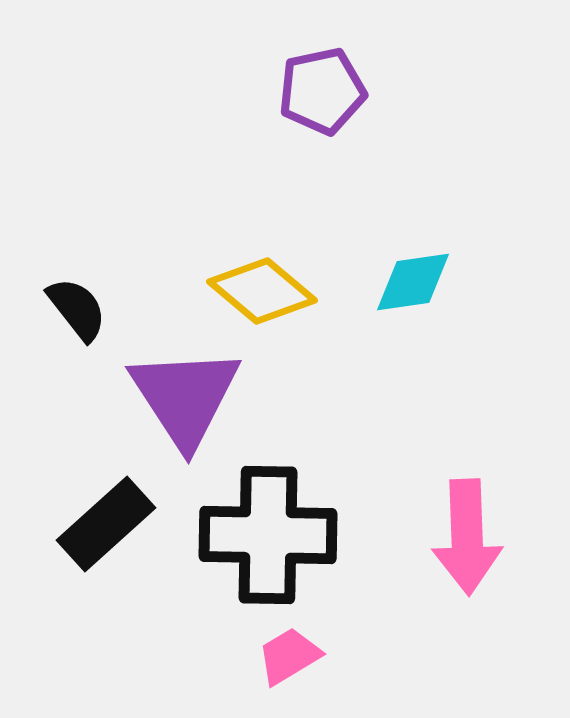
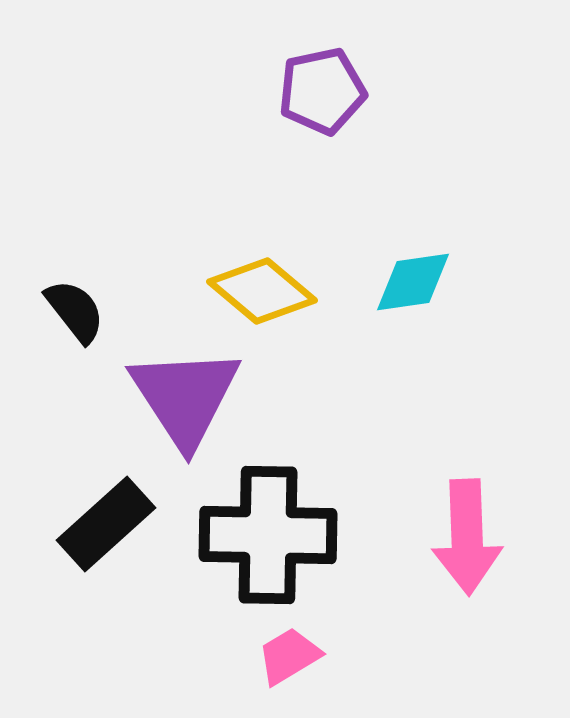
black semicircle: moved 2 px left, 2 px down
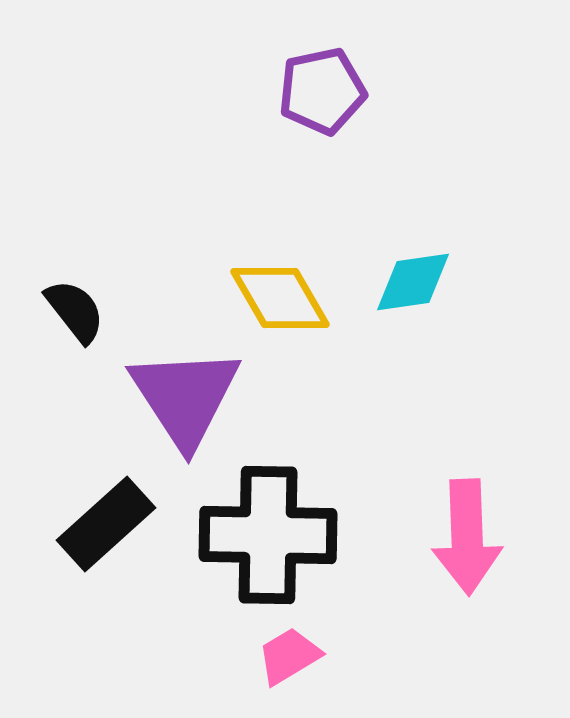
yellow diamond: moved 18 px right, 7 px down; rotated 20 degrees clockwise
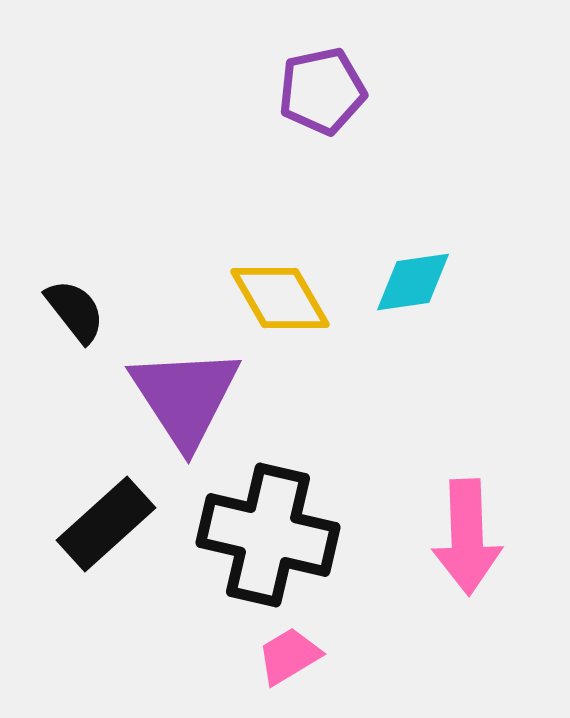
black cross: rotated 12 degrees clockwise
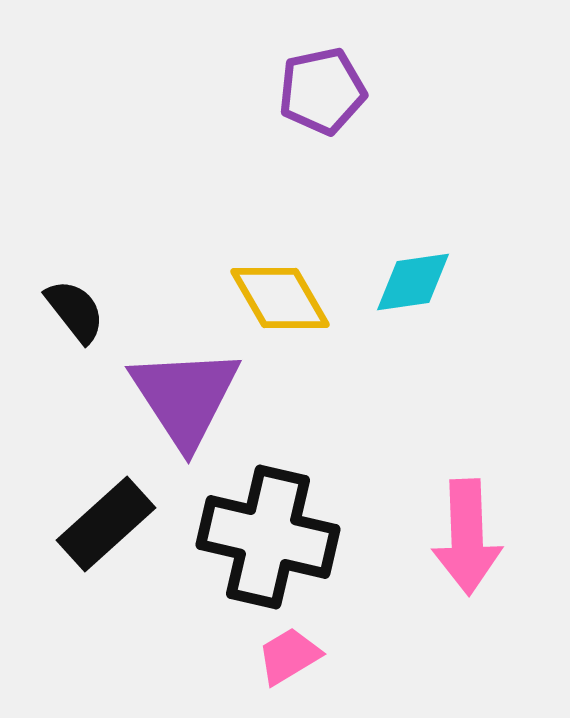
black cross: moved 2 px down
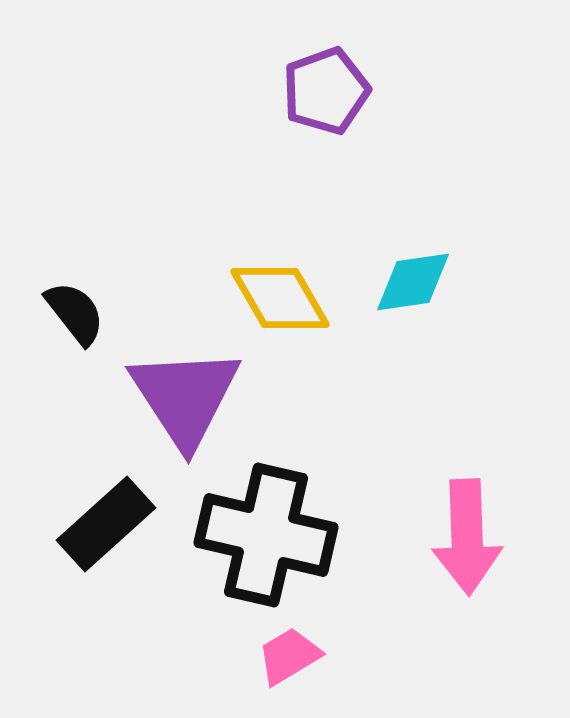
purple pentagon: moved 4 px right; rotated 8 degrees counterclockwise
black semicircle: moved 2 px down
black cross: moved 2 px left, 2 px up
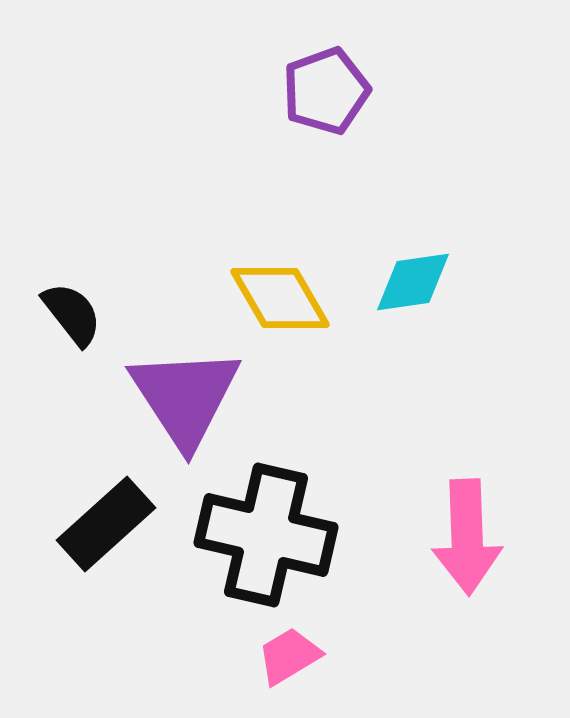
black semicircle: moved 3 px left, 1 px down
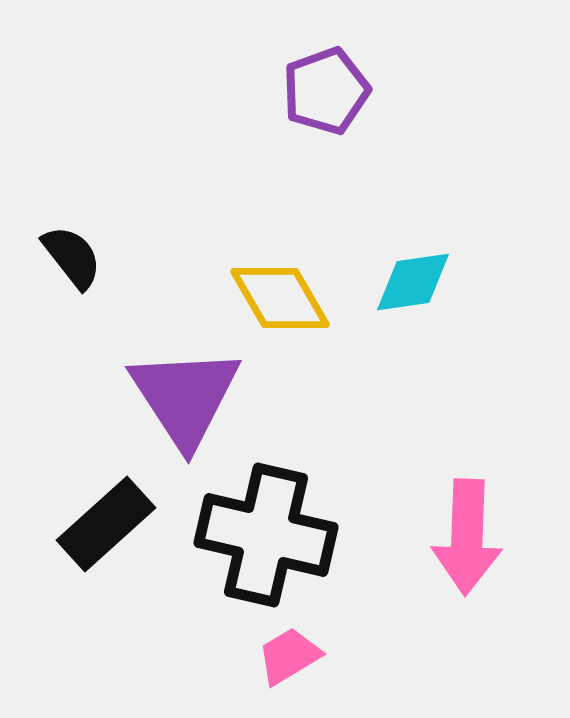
black semicircle: moved 57 px up
pink arrow: rotated 4 degrees clockwise
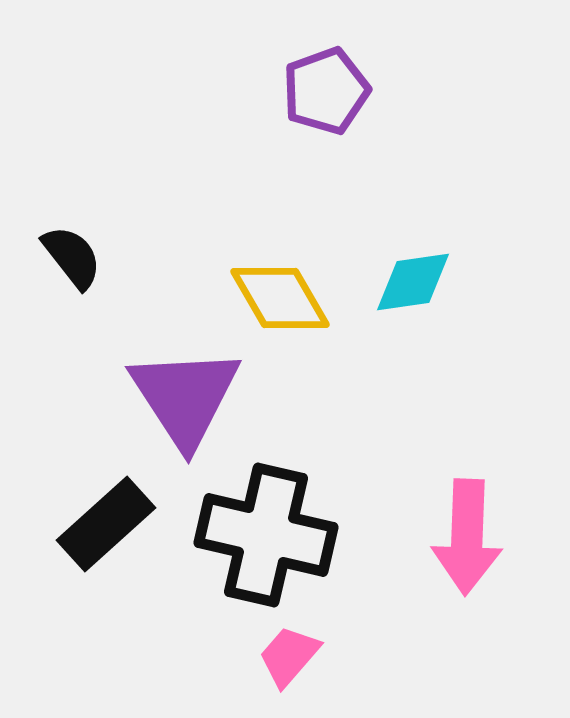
pink trapezoid: rotated 18 degrees counterclockwise
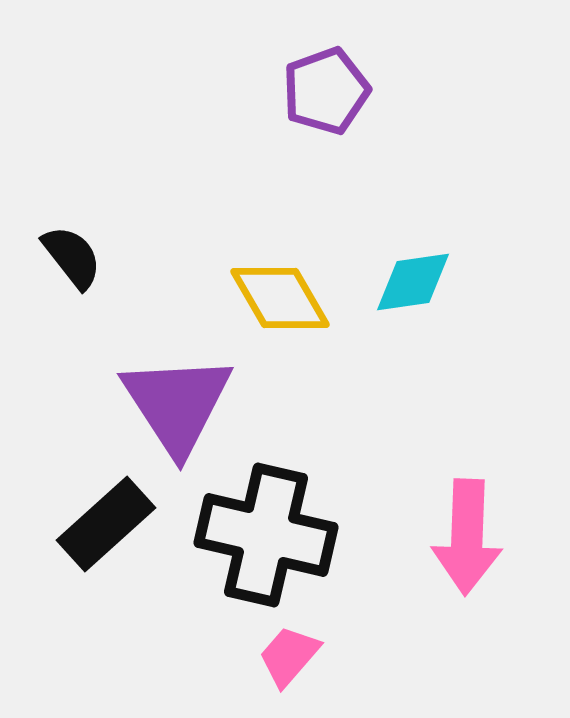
purple triangle: moved 8 px left, 7 px down
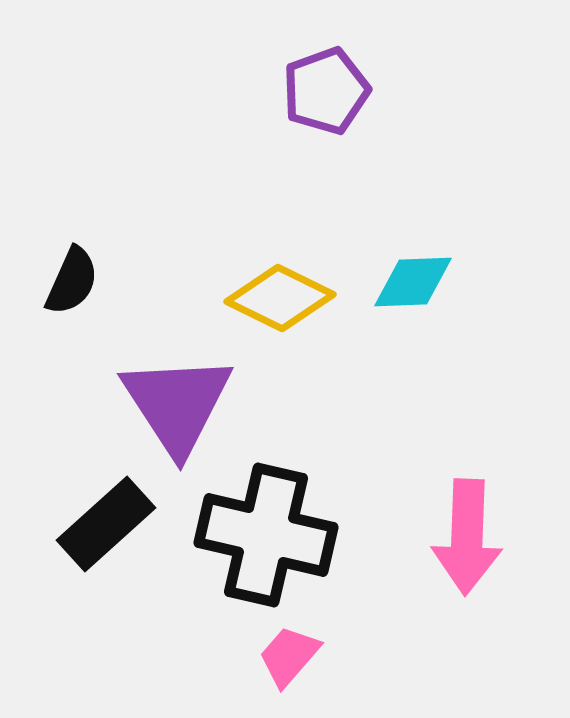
black semicircle: moved 24 px down; rotated 62 degrees clockwise
cyan diamond: rotated 6 degrees clockwise
yellow diamond: rotated 34 degrees counterclockwise
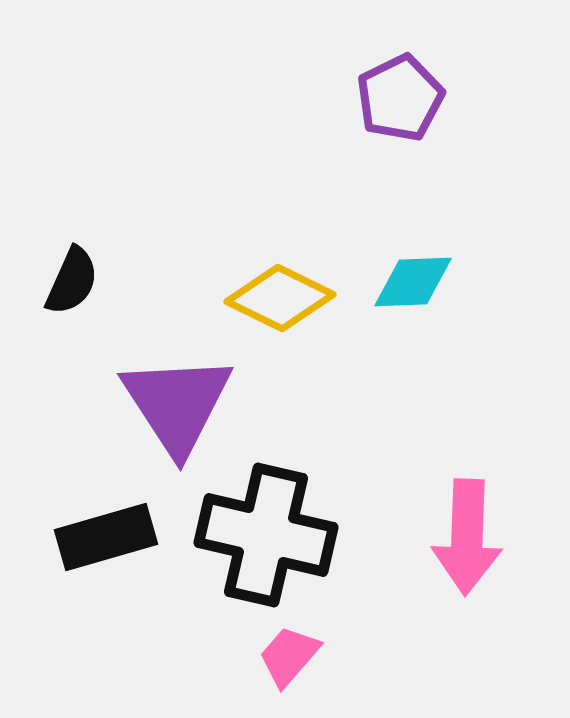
purple pentagon: moved 74 px right, 7 px down; rotated 6 degrees counterclockwise
black rectangle: moved 13 px down; rotated 26 degrees clockwise
